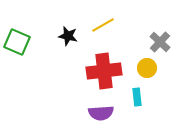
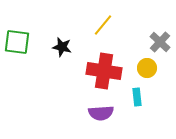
yellow line: rotated 20 degrees counterclockwise
black star: moved 6 px left, 11 px down
green square: rotated 16 degrees counterclockwise
red cross: rotated 16 degrees clockwise
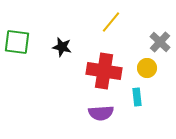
yellow line: moved 8 px right, 3 px up
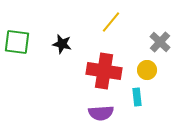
black star: moved 3 px up
yellow circle: moved 2 px down
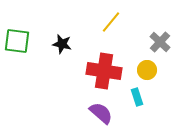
green square: moved 1 px up
cyan rectangle: rotated 12 degrees counterclockwise
purple semicircle: rotated 135 degrees counterclockwise
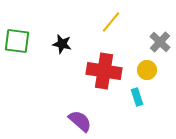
purple semicircle: moved 21 px left, 8 px down
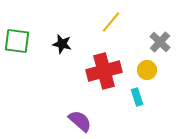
red cross: rotated 24 degrees counterclockwise
